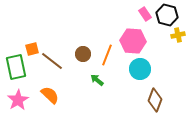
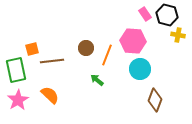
yellow cross: rotated 24 degrees clockwise
brown circle: moved 3 px right, 6 px up
brown line: rotated 45 degrees counterclockwise
green rectangle: moved 3 px down
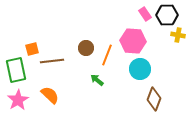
black hexagon: rotated 15 degrees counterclockwise
brown diamond: moved 1 px left, 1 px up
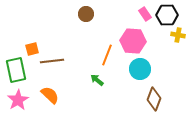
brown circle: moved 34 px up
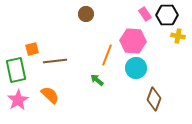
yellow cross: moved 1 px down
brown line: moved 3 px right
cyan circle: moved 4 px left, 1 px up
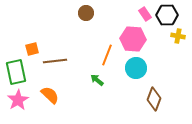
brown circle: moved 1 px up
pink hexagon: moved 2 px up
green rectangle: moved 2 px down
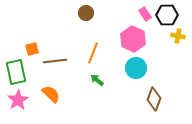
pink hexagon: rotated 20 degrees clockwise
orange line: moved 14 px left, 2 px up
orange semicircle: moved 1 px right, 1 px up
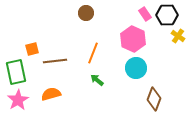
yellow cross: rotated 24 degrees clockwise
orange semicircle: rotated 60 degrees counterclockwise
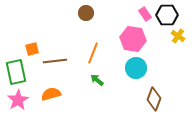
pink hexagon: rotated 15 degrees counterclockwise
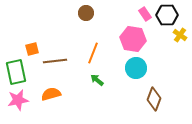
yellow cross: moved 2 px right, 1 px up
pink star: rotated 20 degrees clockwise
